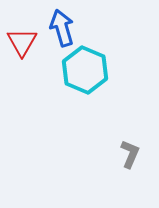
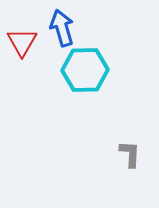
cyan hexagon: rotated 24 degrees counterclockwise
gray L-shape: rotated 20 degrees counterclockwise
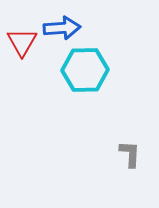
blue arrow: rotated 102 degrees clockwise
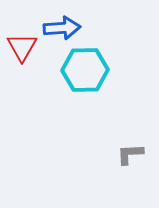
red triangle: moved 5 px down
gray L-shape: rotated 96 degrees counterclockwise
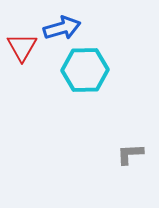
blue arrow: rotated 12 degrees counterclockwise
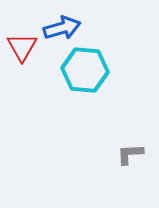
cyan hexagon: rotated 6 degrees clockwise
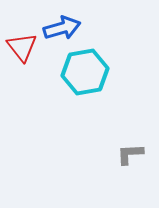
red triangle: rotated 8 degrees counterclockwise
cyan hexagon: moved 2 px down; rotated 15 degrees counterclockwise
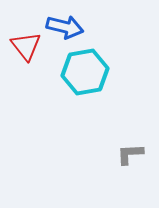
blue arrow: moved 3 px right, 1 px up; rotated 30 degrees clockwise
red triangle: moved 4 px right, 1 px up
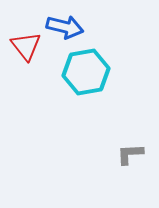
cyan hexagon: moved 1 px right
